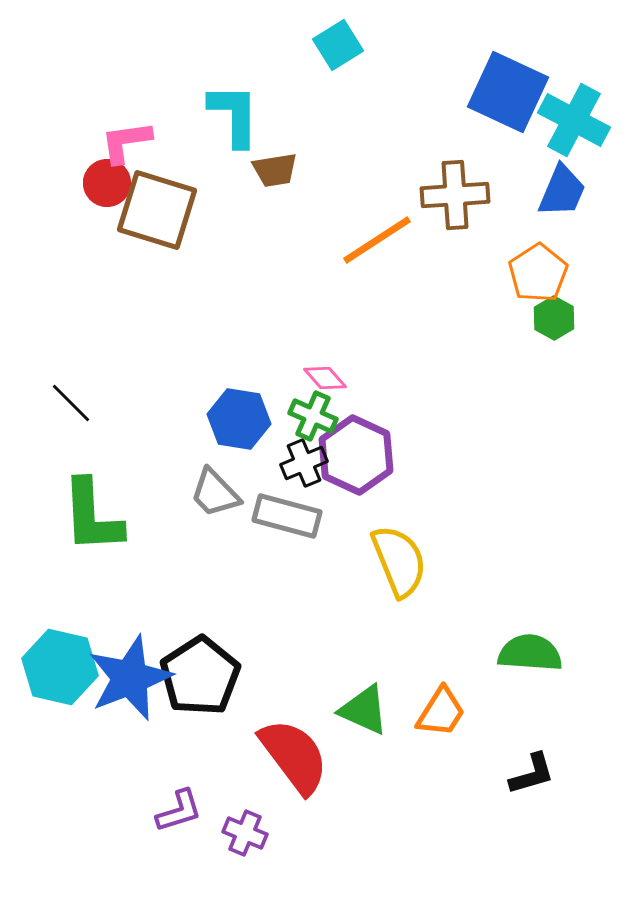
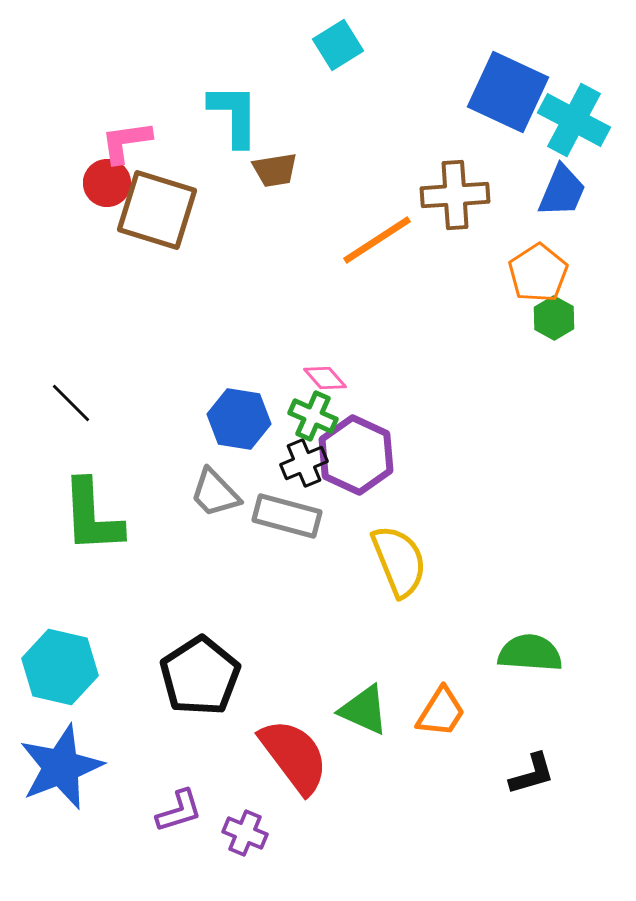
blue star: moved 69 px left, 89 px down
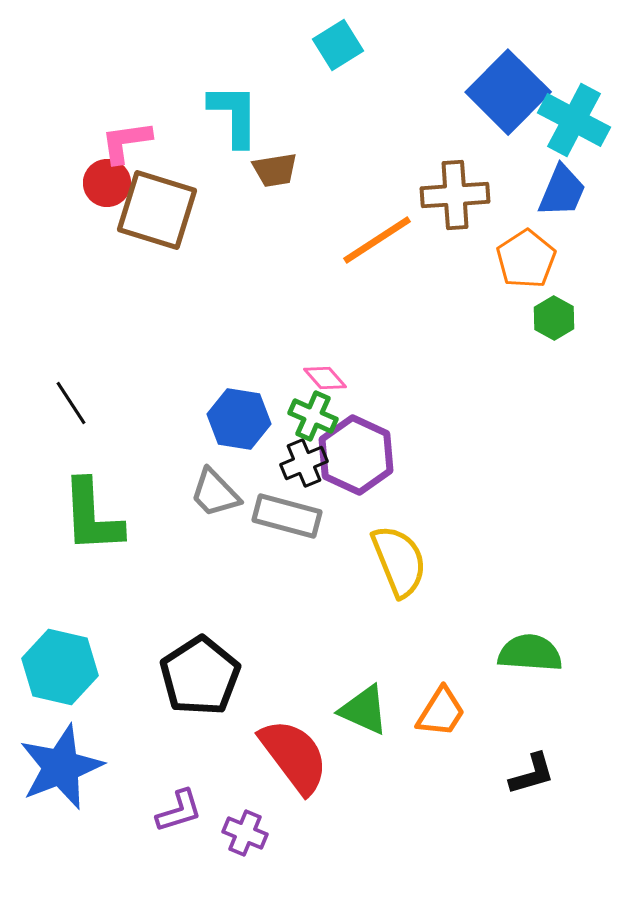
blue square: rotated 20 degrees clockwise
orange pentagon: moved 12 px left, 14 px up
black line: rotated 12 degrees clockwise
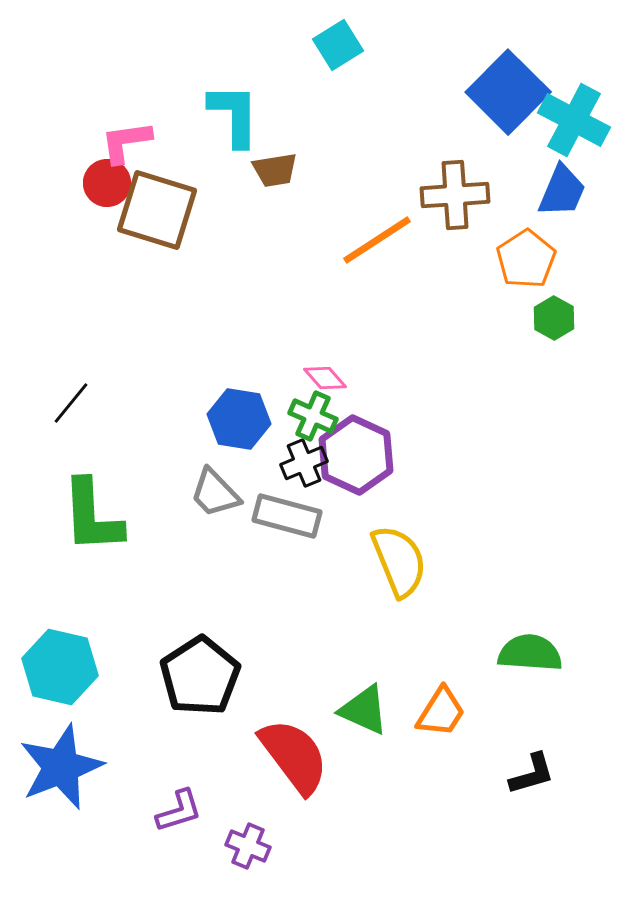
black line: rotated 72 degrees clockwise
purple cross: moved 3 px right, 13 px down
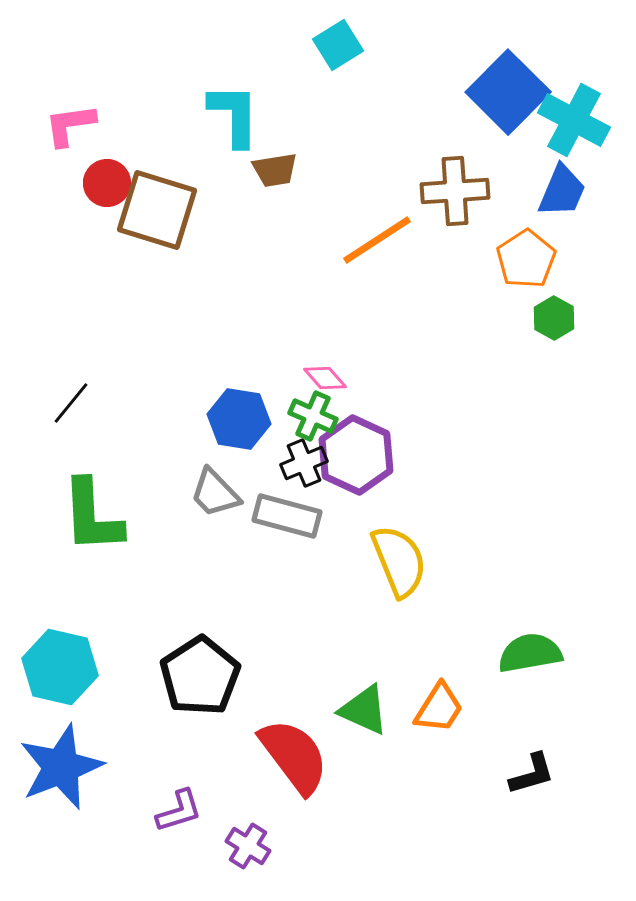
pink L-shape: moved 56 px left, 17 px up
brown cross: moved 4 px up
green semicircle: rotated 14 degrees counterclockwise
orange trapezoid: moved 2 px left, 4 px up
purple cross: rotated 9 degrees clockwise
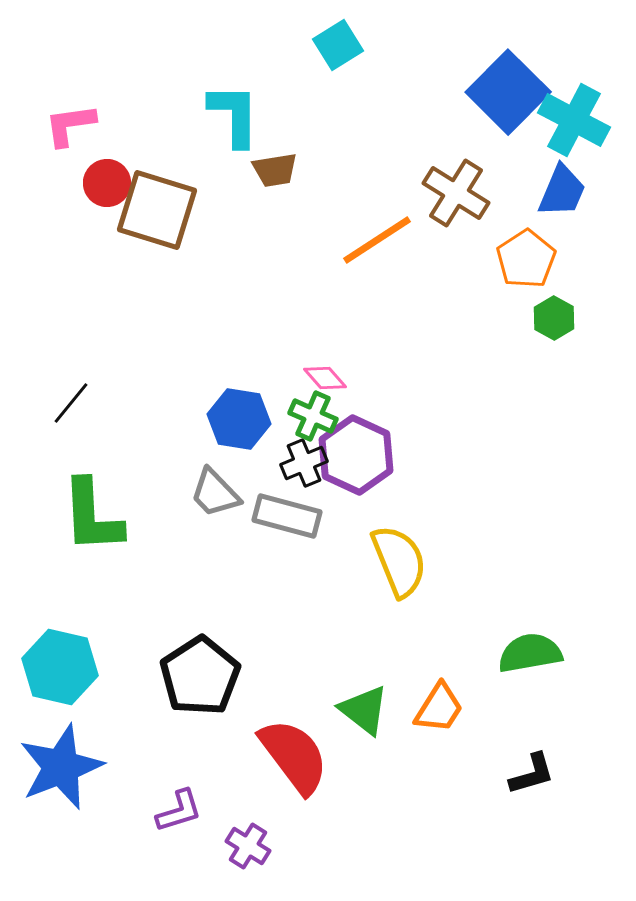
brown cross: moved 1 px right, 2 px down; rotated 36 degrees clockwise
green triangle: rotated 14 degrees clockwise
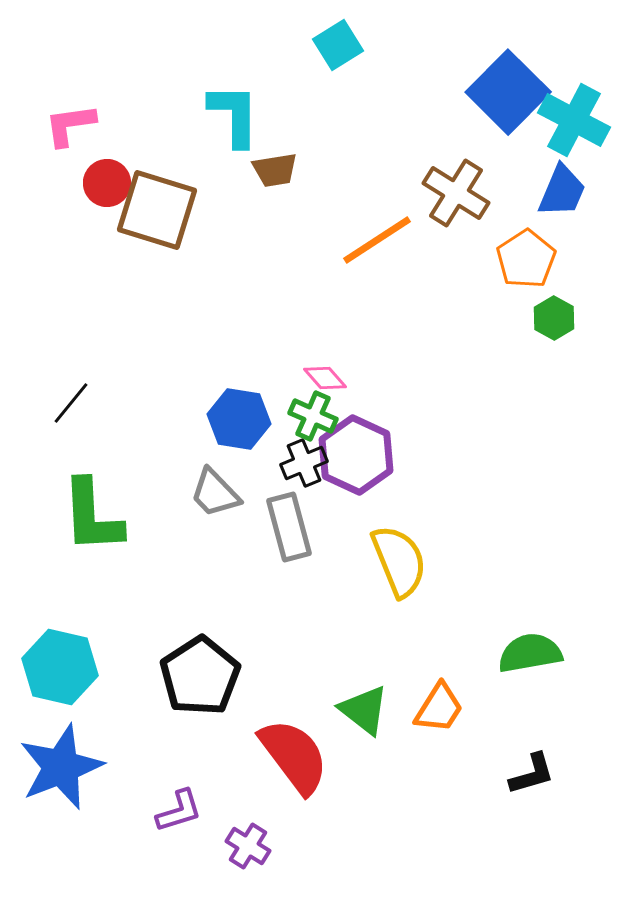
gray rectangle: moved 2 px right, 11 px down; rotated 60 degrees clockwise
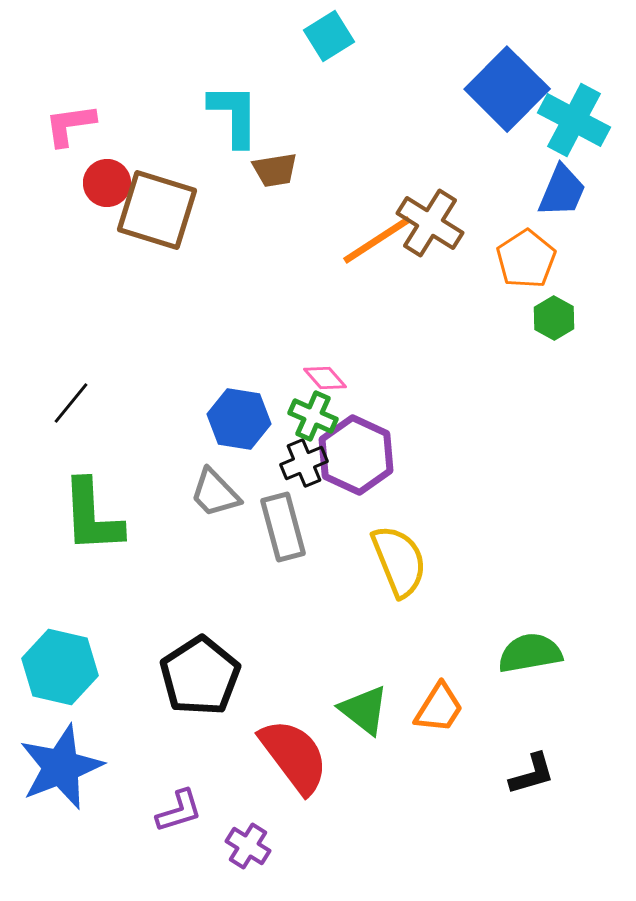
cyan square: moved 9 px left, 9 px up
blue square: moved 1 px left, 3 px up
brown cross: moved 26 px left, 30 px down
gray rectangle: moved 6 px left
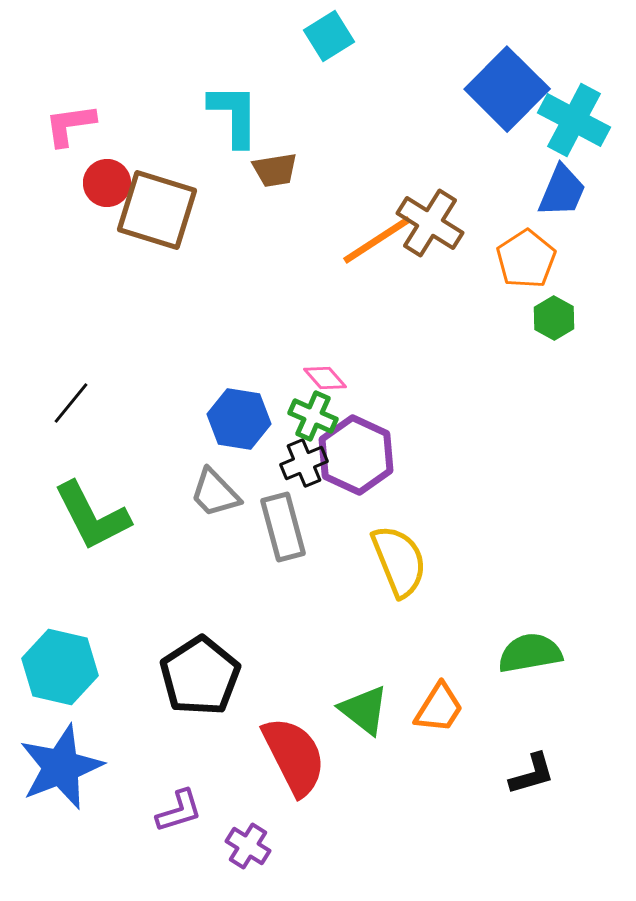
green L-shape: rotated 24 degrees counterclockwise
red semicircle: rotated 10 degrees clockwise
